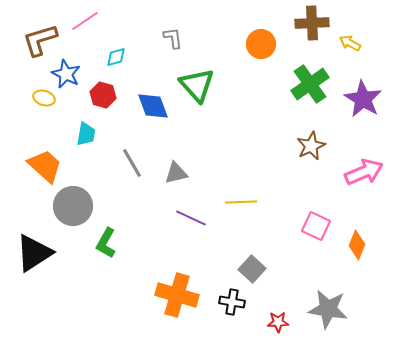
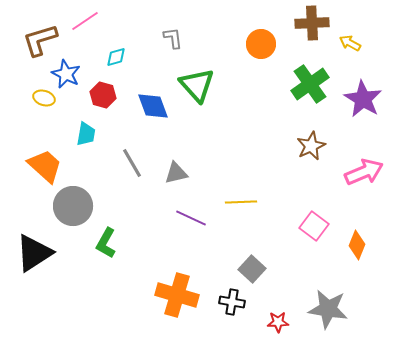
pink square: moved 2 px left; rotated 12 degrees clockwise
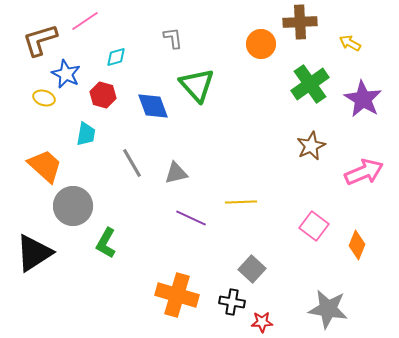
brown cross: moved 12 px left, 1 px up
red star: moved 16 px left
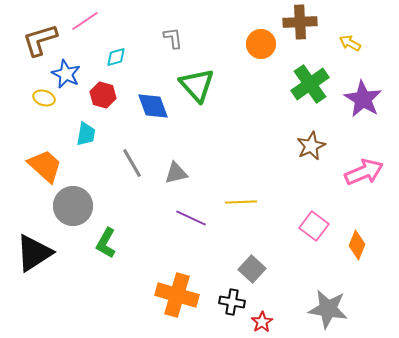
red star: rotated 30 degrees counterclockwise
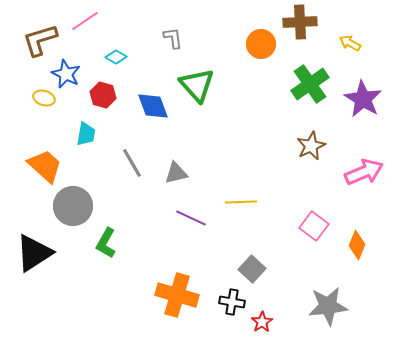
cyan diamond: rotated 45 degrees clockwise
gray star: moved 3 px up; rotated 15 degrees counterclockwise
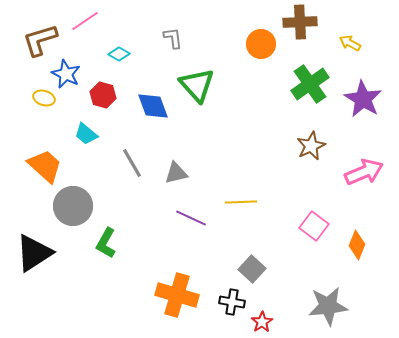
cyan diamond: moved 3 px right, 3 px up
cyan trapezoid: rotated 120 degrees clockwise
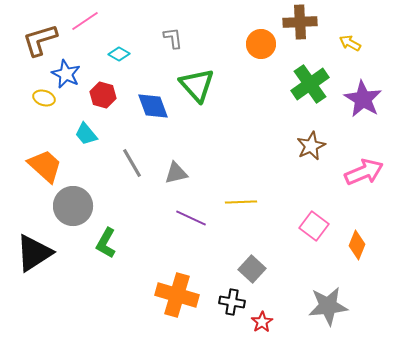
cyan trapezoid: rotated 10 degrees clockwise
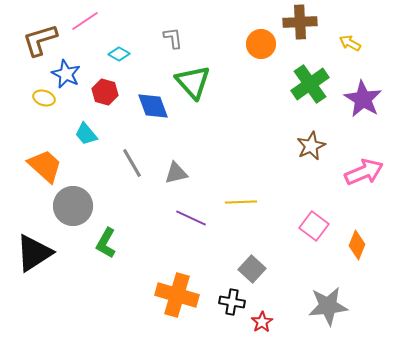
green triangle: moved 4 px left, 3 px up
red hexagon: moved 2 px right, 3 px up
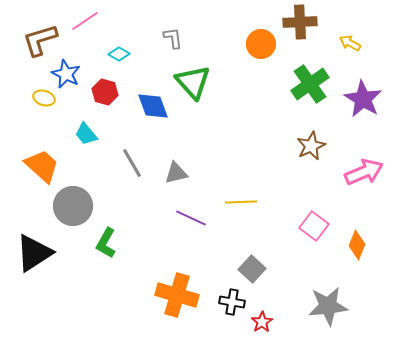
orange trapezoid: moved 3 px left
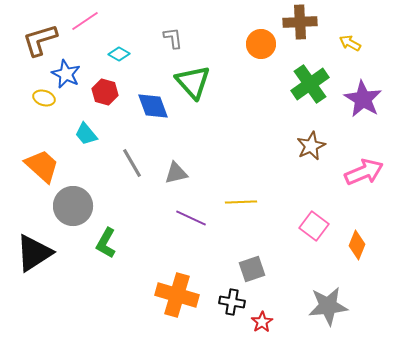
gray square: rotated 28 degrees clockwise
